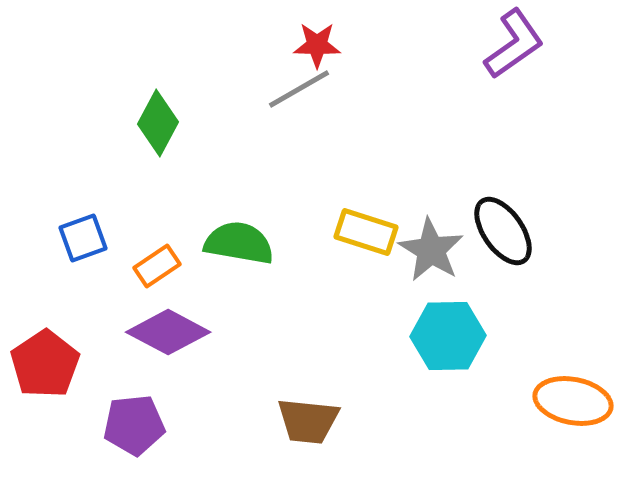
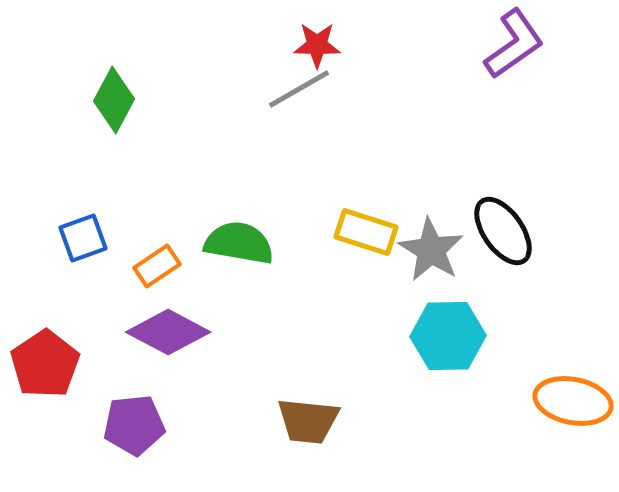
green diamond: moved 44 px left, 23 px up
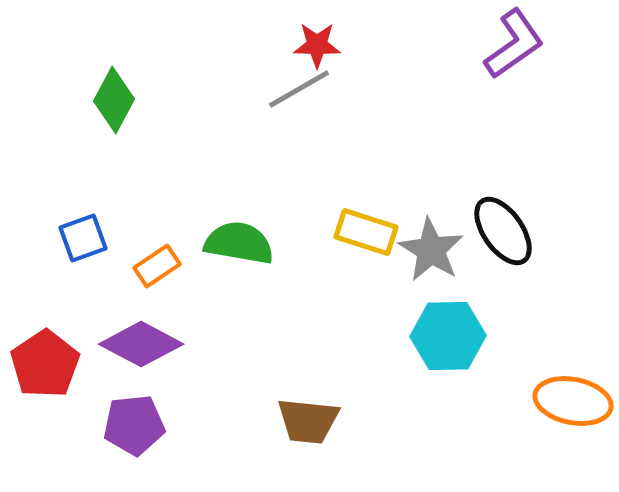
purple diamond: moved 27 px left, 12 px down
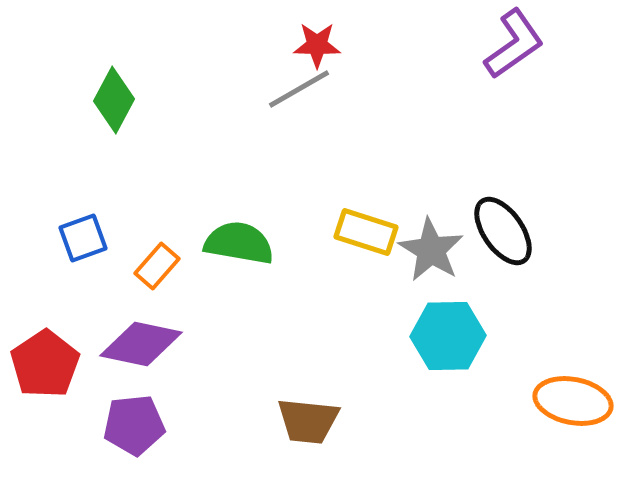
orange rectangle: rotated 15 degrees counterclockwise
purple diamond: rotated 16 degrees counterclockwise
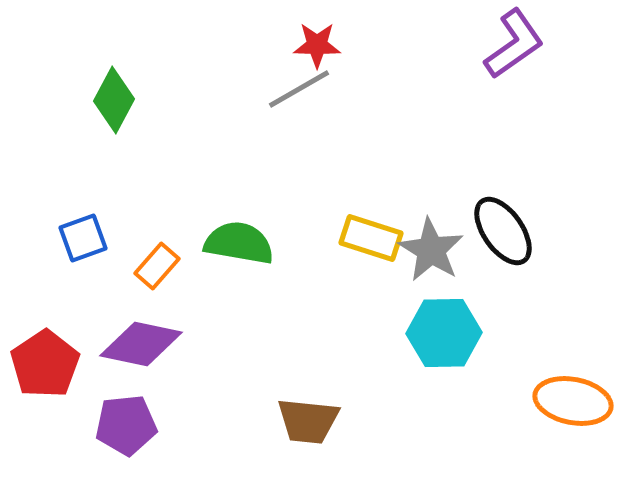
yellow rectangle: moved 5 px right, 6 px down
cyan hexagon: moved 4 px left, 3 px up
purple pentagon: moved 8 px left
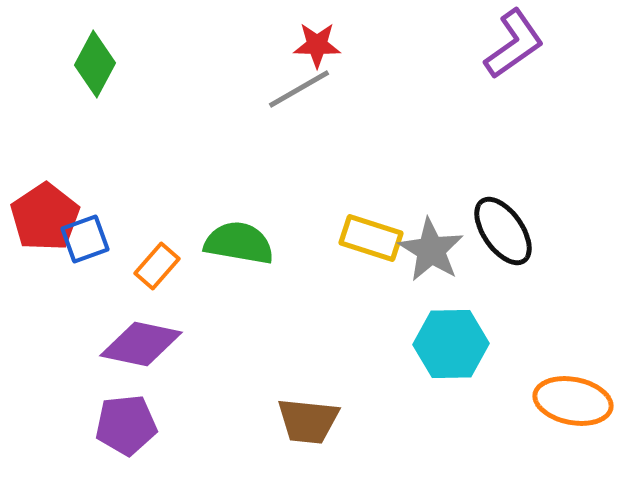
green diamond: moved 19 px left, 36 px up
blue square: moved 2 px right, 1 px down
cyan hexagon: moved 7 px right, 11 px down
red pentagon: moved 147 px up
